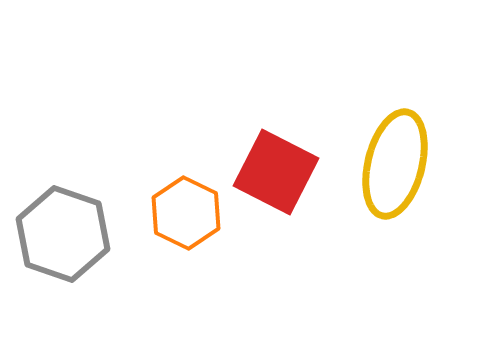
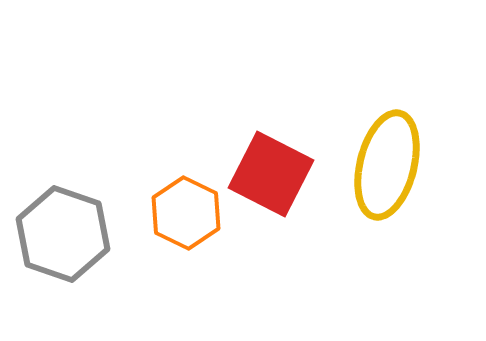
yellow ellipse: moved 8 px left, 1 px down
red square: moved 5 px left, 2 px down
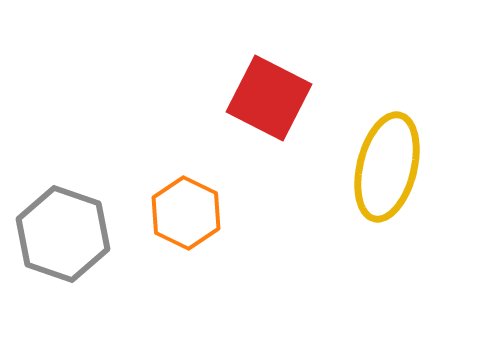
yellow ellipse: moved 2 px down
red square: moved 2 px left, 76 px up
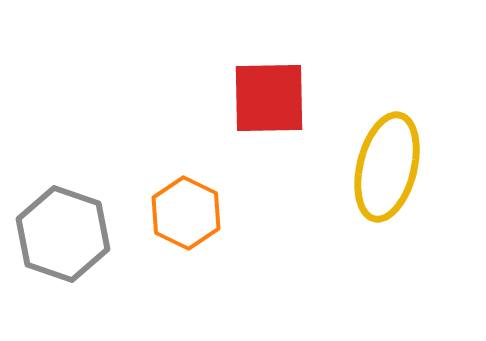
red square: rotated 28 degrees counterclockwise
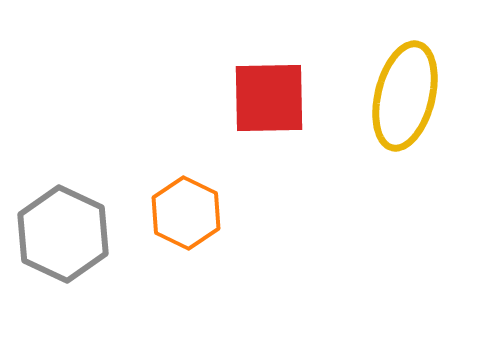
yellow ellipse: moved 18 px right, 71 px up
gray hexagon: rotated 6 degrees clockwise
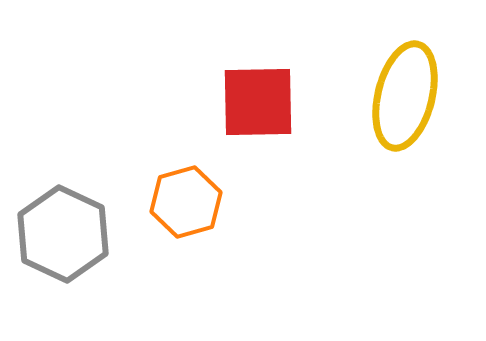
red square: moved 11 px left, 4 px down
orange hexagon: moved 11 px up; rotated 18 degrees clockwise
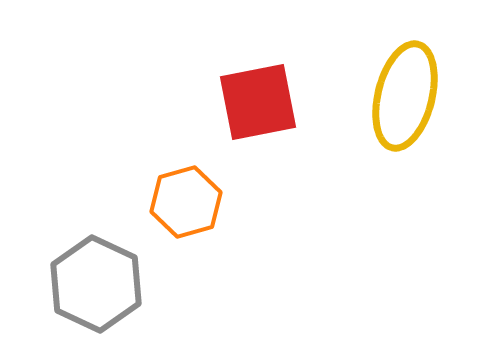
red square: rotated 10 degrees counterclockwise
gray hexagon: moved 33 px right, 50 px down
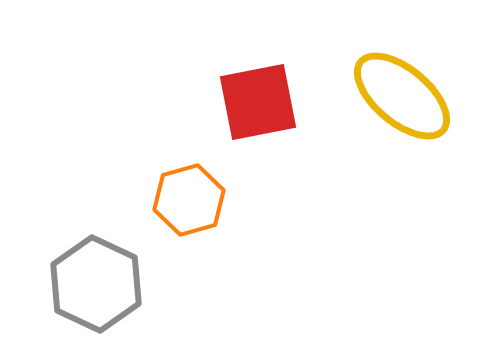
yellow ellipse: moved 3 px left; rotated 64 degrees counterclockwise
orange hexagon: moved 3 px right, 2 px up
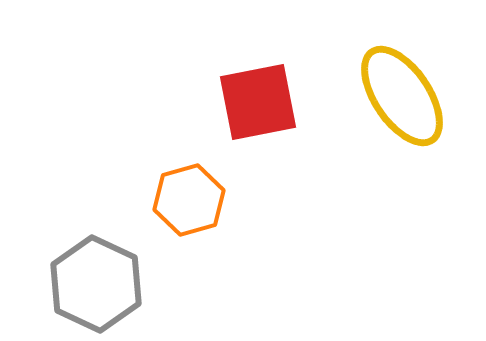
yellow ellipse: rotated 16 degrees clockwise
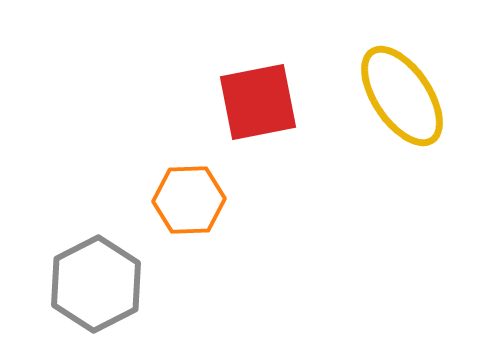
orange hexagon: rotated 14 degrees clockwise
gray hexagon: rotated 8 degrees clockwise
